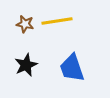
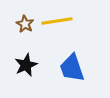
brown star: rotated 18 degrees clockwise
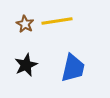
blue trapezoid: moved 1 px right; rotated 148 degrees counterclockwise
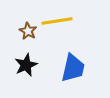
brown star: moved 3 px right, 7 px down
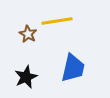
brown star: moved 3 px down
black star: moved 12 px down
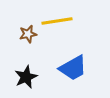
brown star: rotated 30 degrees clockwise
blue trapezoid: rotated 48 degrees clockwise
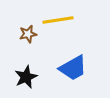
yellow line: moved 1 px right, 1 px up
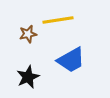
blue trapezoid: moved 2 px left, 8 px up
black star: moved 2 px right
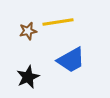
yellow line: moved 2 px down
brown star: moved 3 px up
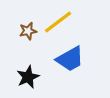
yellow line: rotated 28 degrees counterclockwise
blue trapezoid: moved 1 px left, 1 px up
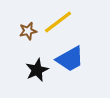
black star: moved 9 px right, 7 px up
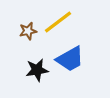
black star: rotated 15 degrees clockwise
